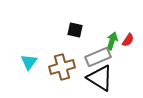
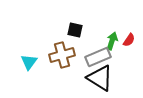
red semicircle: moved 1 px right
brown cross: moved 12 px up
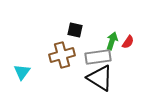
red semicircle: moved 1 px left, 2 px down
gray rectangle: rotated 15 degrees clockwise
cyan triangle: moved 7 px left, 10 px down
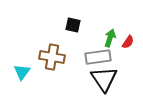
black square: moved 2 px left, 5 px up
green arrow: moved 2 px left, 3 px up
brown cross: moved 10 px left, 2 px down; rotated 25 degrees clockwise
black triangle: moved 4 px right, 1 px down; rotated 24 degrees clockwise
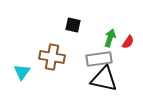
gray rectangle: moved 1 px right, 2 px down
black triangle: rotated 44 degrees counterclockwise
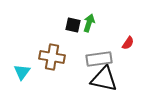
green arrow: moved 21 px left, 15 px up
red semicircle: moved 1 px down
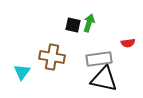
red semicircle: rotated 48 degrees clockwise
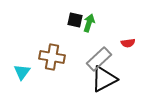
black square: moved 2 px right, 5 px up
gray rectangle: rotated 35 degrees counterclockwise
black triangle: rotated 40 degrees counterclockwise
